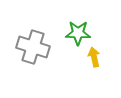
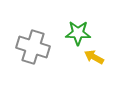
yellow arrow: rotated 48 degrees counterclockwise
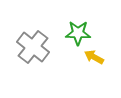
gray cross: rotated 20 degrees clockwise
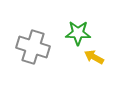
gray cross: rotated 20 degrees counterclockwise
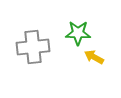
gray cross: rotated 24 degrees counterclockwise
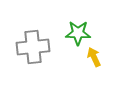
yellow arrow: rotated 36 degrees clockwise
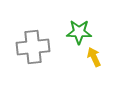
green star: moved 1 px right, 1 px up
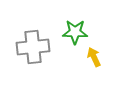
green star: moved 4 px left
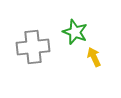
green star: rotated 20 degrees clockwise
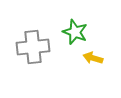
yellow arrow: moved 1 px left, 1 px down; rotated 48 degrees counterclockwise
